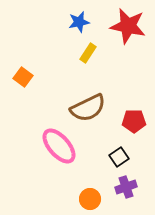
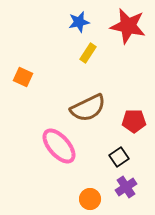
orange square: rotated 12 degrees counterclockwise
purple cross: rotated 15 degrees counterclockwise
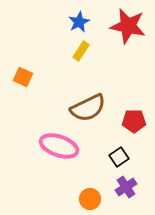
blue star: rotated 15 degrees counterclockwise
yellow rectangle: moved 7 px left, 2 px up
pink ellipse: rotated 30 degrees counterclockwise
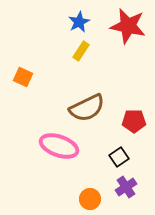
brown semicircle: moved 1 px left
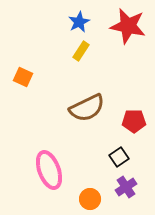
pink ellipse: moved 10 px left, 24 px down; rotated 51 degrees clockwise
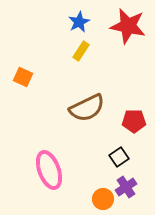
orange circle: moved 13 px right
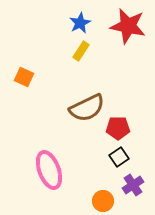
blue star: moved 1 px right, 1 px down
orange square: moved 1 px right
red pentagon: moved 16 px left, 7 px down
purple cross: moved 7 px right, 2 px up
orange circle: moved 2 px down
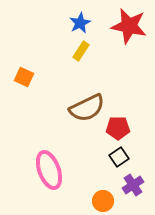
red star: moved 1 px right
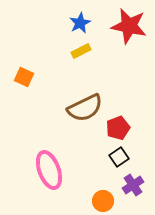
yellow rectangle: rotated 30 degrees clockwise
brown semicircle: moved 2 px left
red pentagon: rotated 20 degrees counterclockwise
